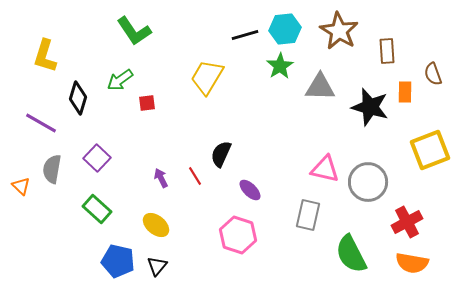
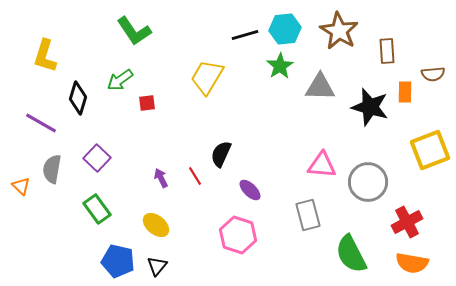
brown semicircle: rotated 75 degrees counterclockwise
pink triangle: moved 3 px left, 4 px up; rotated 8 degrees counterclockwise
green rectangle: rotated 12 degrees clockwise
gray rectangle: rotated 28 degrees counterclockwise
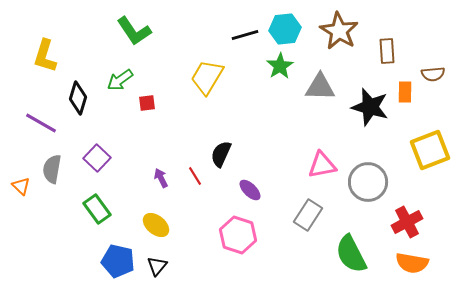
pink triangle: rotated 16 degrees counterclockwise
gray rectangle: rotated 48 degrees clockwise
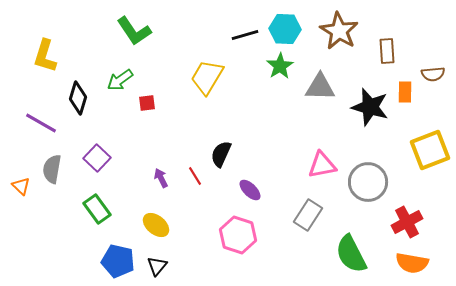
cyan hexagon: rotated 8 degrees clockwise
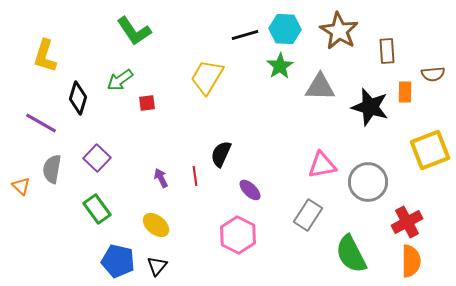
red line: rotated 24 degrees clockwise
pink hexagon: rotated 9 degrees clockwise
orange semicircle: moved 1 px left, 2 px up; rotated 100 degrees counterclockwise
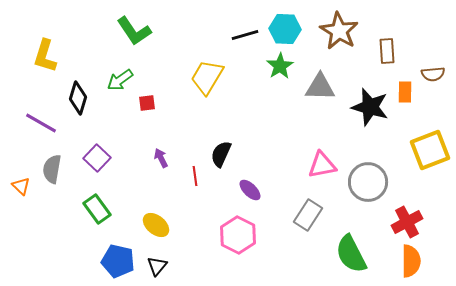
purple arrow: moved 20 px up
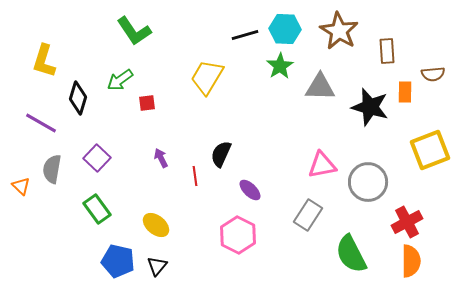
yellow L-shape: moved 1 px left, 5 px down
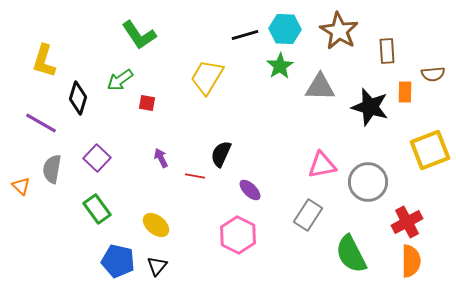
green L-shape: moved 5 px right, 4 px down
red square: rotated 18 degrees clockwise
red line: rotated 72 degrees counterclockwise
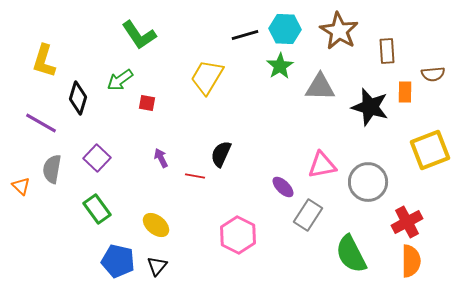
purple ellipse: moved 33 px right, 3 px up
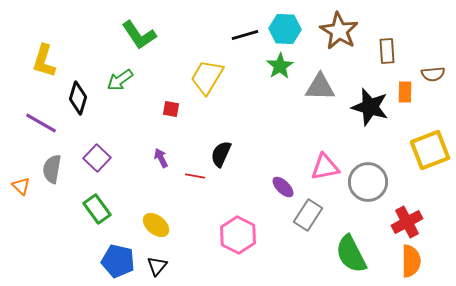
red square: moved 24 px right, 6 px down
pink triangle: moved 3 px right, 2 px down
